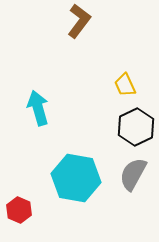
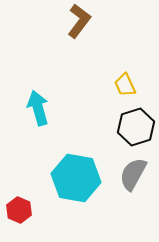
black hexagon: rotated 9 degrees clockwise
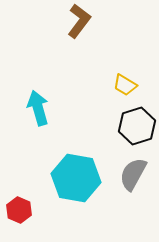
yellow trapezoid: rotated 35 degrees counterclockwise
black hexagon: moved 1 px right, 1 px up
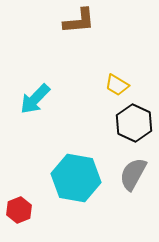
brown L-shape: rotated 48 degrees clockwise
yellow trapezoid: moved 8 px left
cyan arrow: moved 3 px left, 9 px up; rotated 120 degrees counterclockwise
black hexagon: moved 3 px left, 3 px up; rotated 18 degrees counterclockwise
red hexagon: rotated 15 degrees clockwise
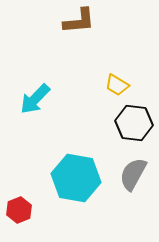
black hexagon: rotated 18 degrees counterclockwise
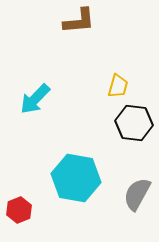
yellow trapezoid: moved 1 px right, 1 px down; rotated 105 degrees counterclockwise
gray semicircle: moved 4 px right, 20 px down
